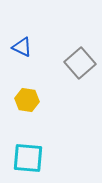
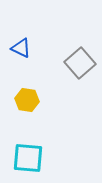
blue triangle: moved 1 px left, 1 px down
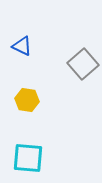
blue triangle: moved 1 px right, 2 px up
gray square: moved 3 px right, 1 px down
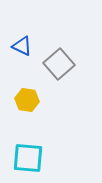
gray square: moved 24 px left
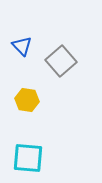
blue triangle: rotated 20 degrees clockwise
gray square: moved 2 px right, 3 px up
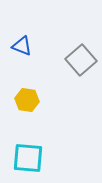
blue triangle: rotated 25 degrees counterclockwise
gray square: moved 20 px right, 1 px up
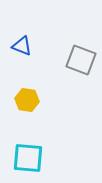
gray square: rotated 28 degrees counterclockwise
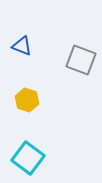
yellow hexagon: rotated 10 degrees clockwise
cyan square: rotated 32 degrees clockwise
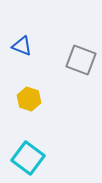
yellow hexagon: moved 2 px right, 1 px up
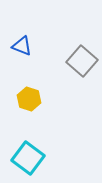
gray square: moved 1 px right, 1 px down; rotated 20 degrees clockwise
